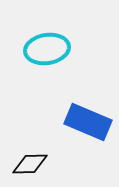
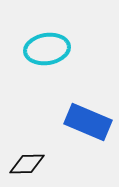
black diamond: moved 3 px left
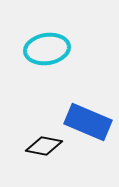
black diamond: moved 17 px right, 18 px up; rotated 12 degrees clockwise
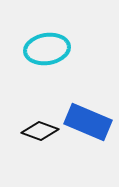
black diamond: moved 4 px left, 15 px up; rotated 9 degrees clockwise
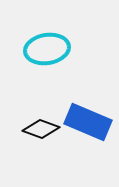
black diamond: moved 1 px right, 2 px up
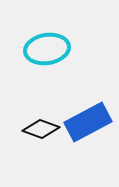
blue rectangle: rotated 51 degrees counterclockwise
